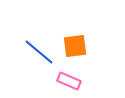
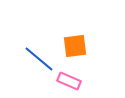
blue line: moved 7 px down
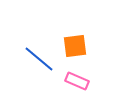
pink rectangle: moved 8 px right
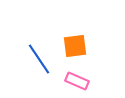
blue line: rotated 16 degrees clockwise
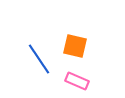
orange square: rotated 20 degrees clockwise
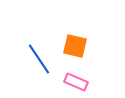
pink rectangle: moved 1 px left, 1 px down
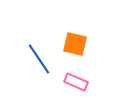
orange square: moved 2 px up
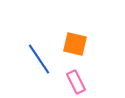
pink rectangle: rotated 40 degrees clockwise
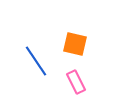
blue line: moved 3 px left, 2 px down
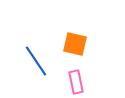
pink rectangle: rotated 15 degrees clockwise
